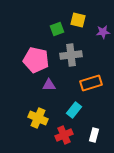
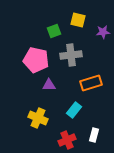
green square: moved 3 px left, 2 px down
red cross: moved 3 px right, 5 px down
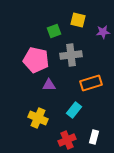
white rectangle: moved 2 px down
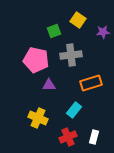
yellow square: rotated 21 degrees clockwise
red cross: moved 1 px right, 3 px up
